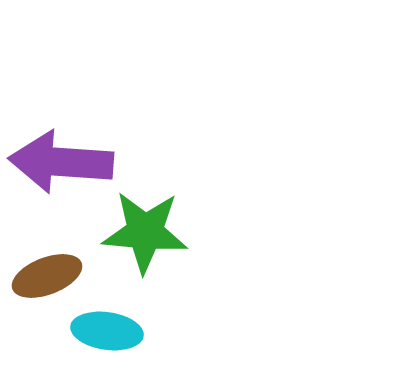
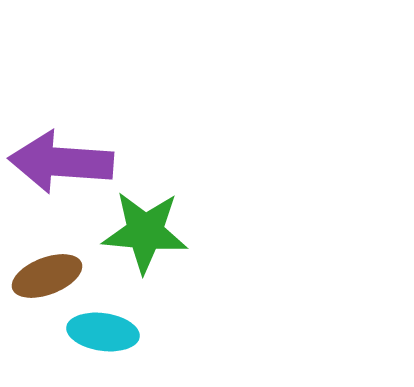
cyan ellipse: moved 4 px left, 1 px down
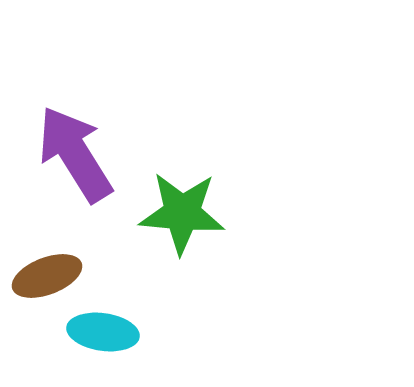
purple arrow: moved 14 px right, 8 px up; rotated 54 degrees clockwise
green star: moved 37 px right, 19 px up
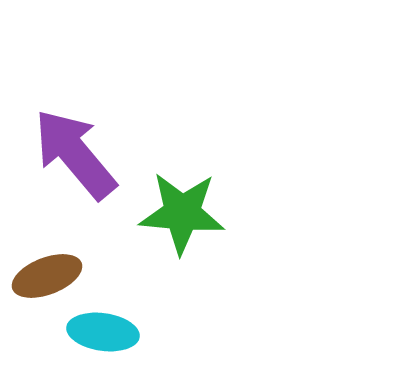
purple arrow: rotated 8 degrees counterclockwise
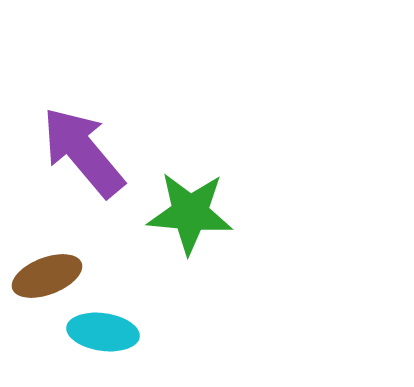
purple arrow: moved 8 px right, 2 px up
green star: moved 8 px right
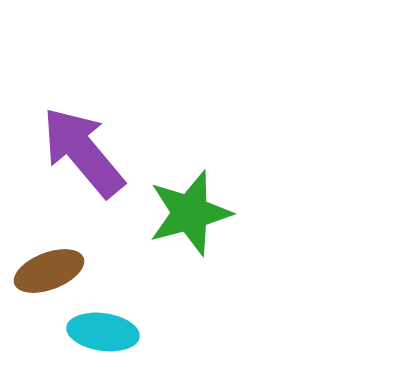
green star: rotated 20 degrees counterclockwise
brown ellipse: moved 2 px right, 5 px up
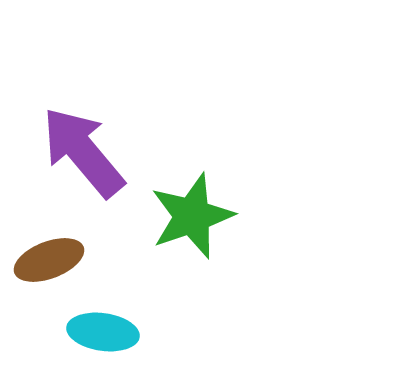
green star: moved 2 px right, 3 px down; rotated 4 degrees counterclockwise
brown ellipse: moved 11 px up
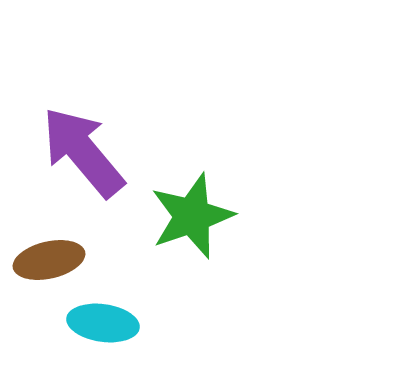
brown ellipse: rotated 8 degrees clockwise
cyan ellipse: moved 9 px up
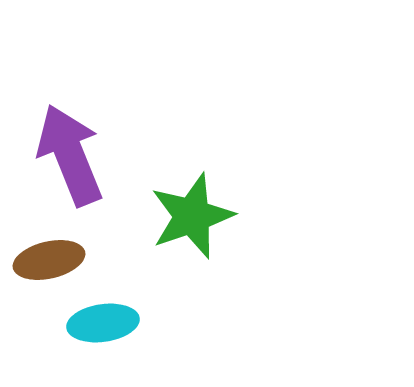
purple arrow: moved 13 px left, 3 px down; rotated 18 degrees clockwise
cyan ellipse: rotated 16 degrees counterclockwise
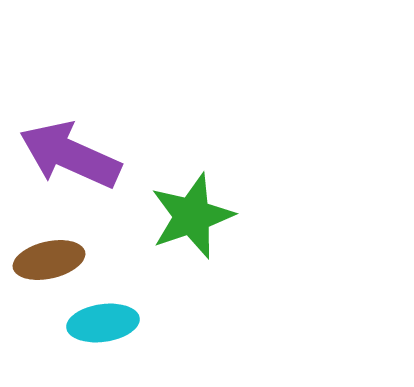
purple arrow: rotated 44 degrees counterclockwise
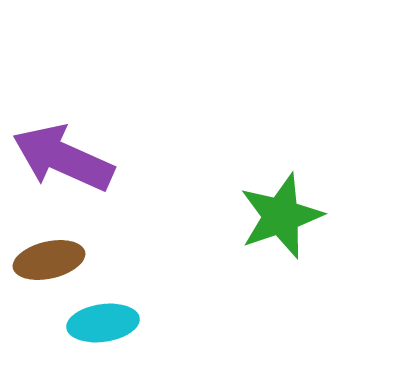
purple arrow: moved 7 px left, 3 px down
green star: moved 89 px right
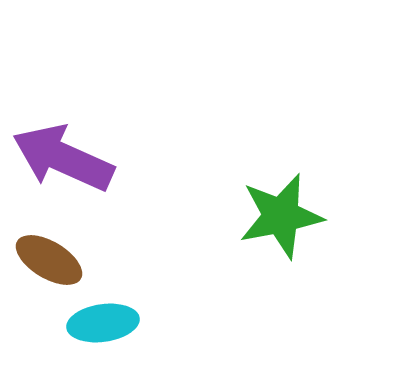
green star: rotated 8 degrees clockwise
brown ellipse: rotated 44 degrees clockwise
